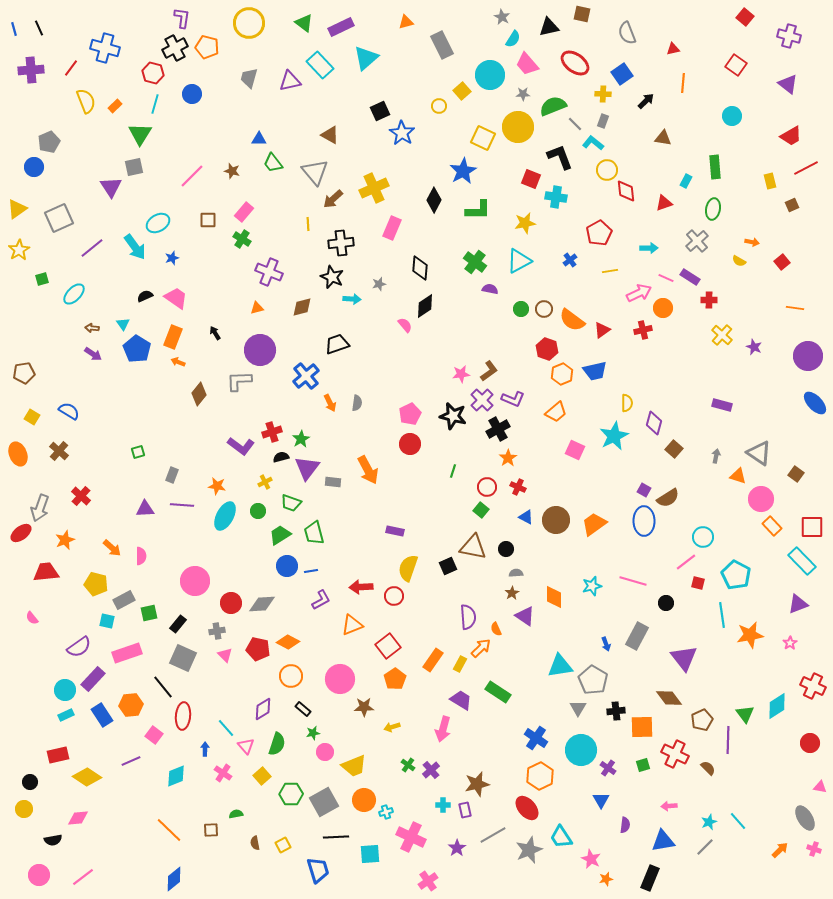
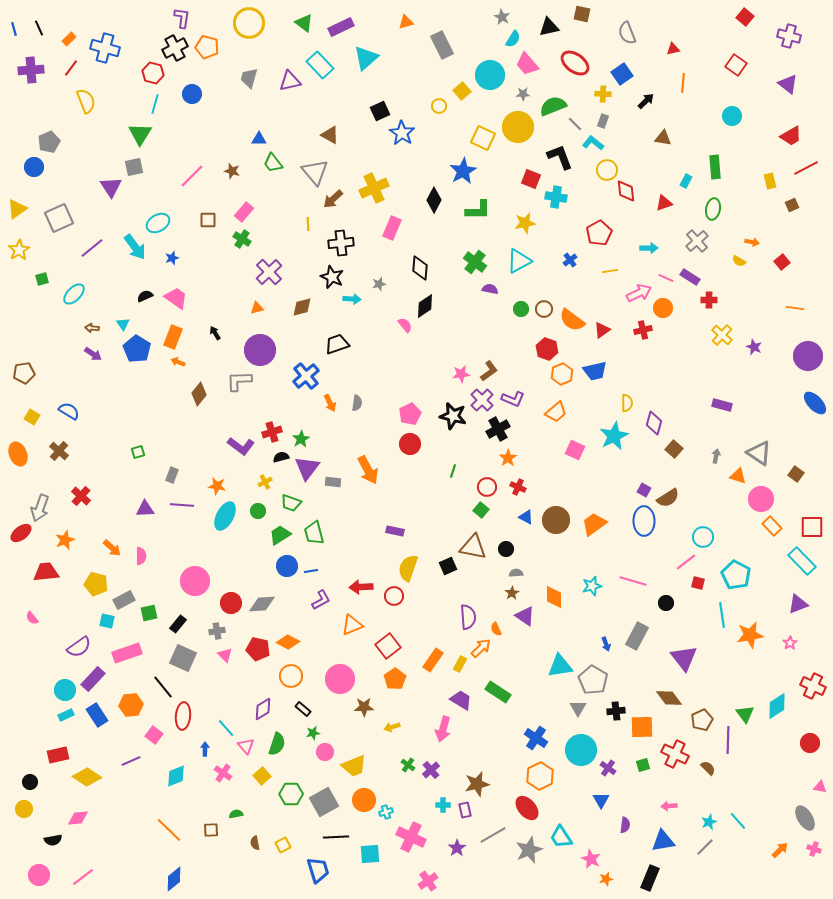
orange rectangle at (115, 106): moved 46 px left, 67 px up
purple cross at (269, 272): rotated 24 degrees clockwise
blue rectangle at (102, 715): moved 5 px left
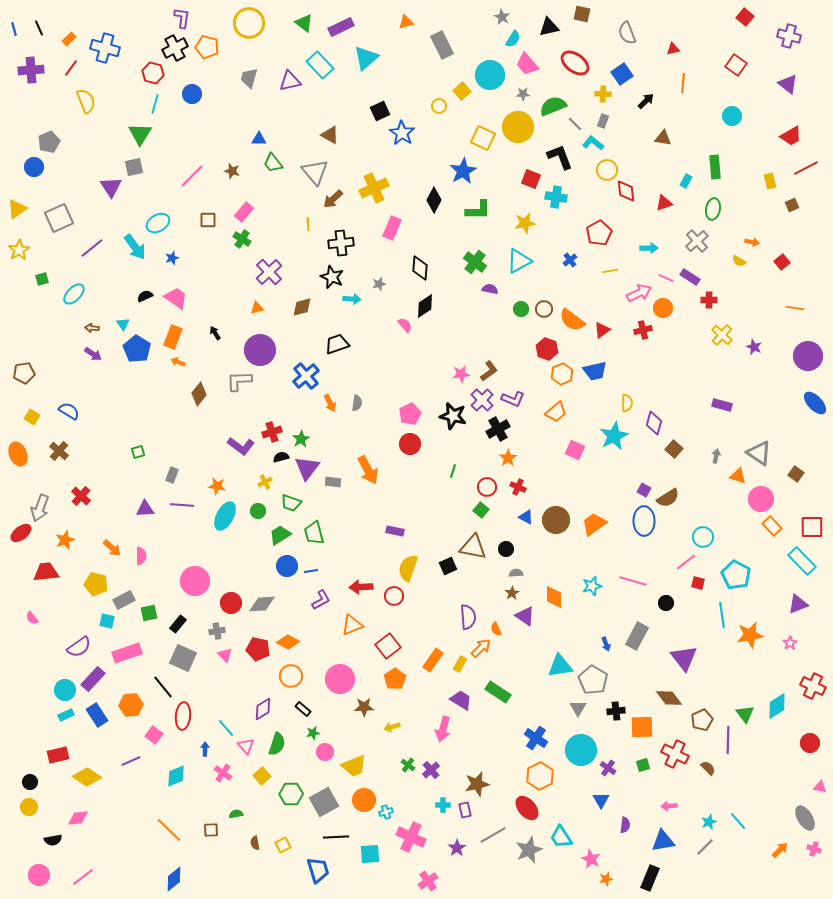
yellow circle at (24, 809): moved 5 px right, 2 px up
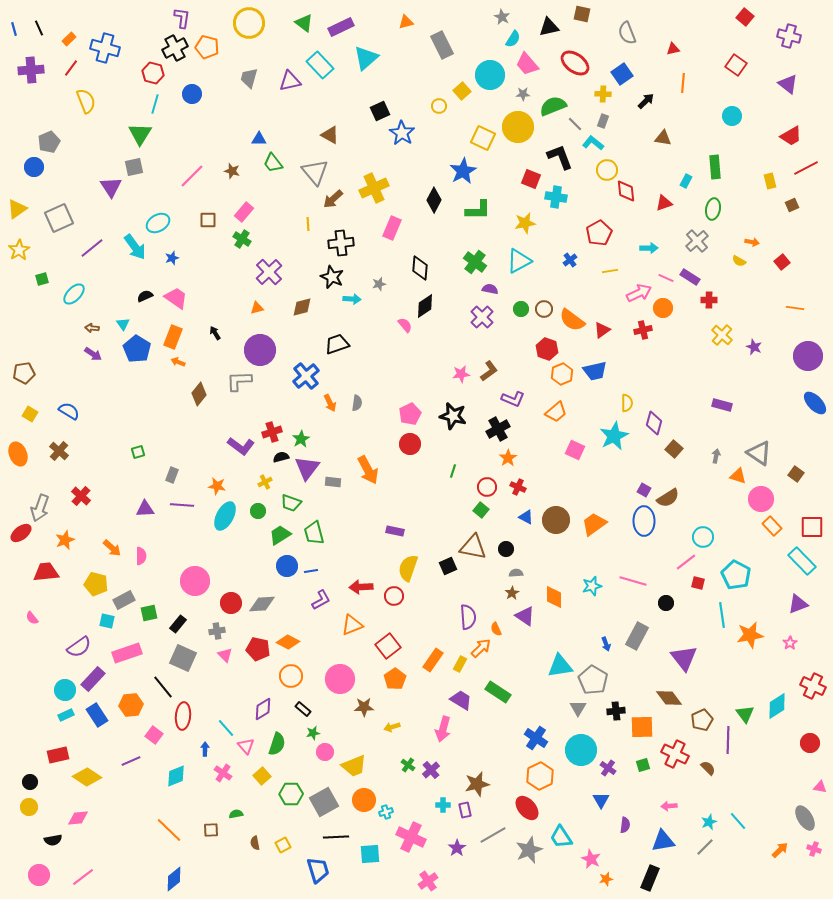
purple cross at (482, 400): moved 83 px up
yellow square at (32, 417): moved 2 px left, 3 px up
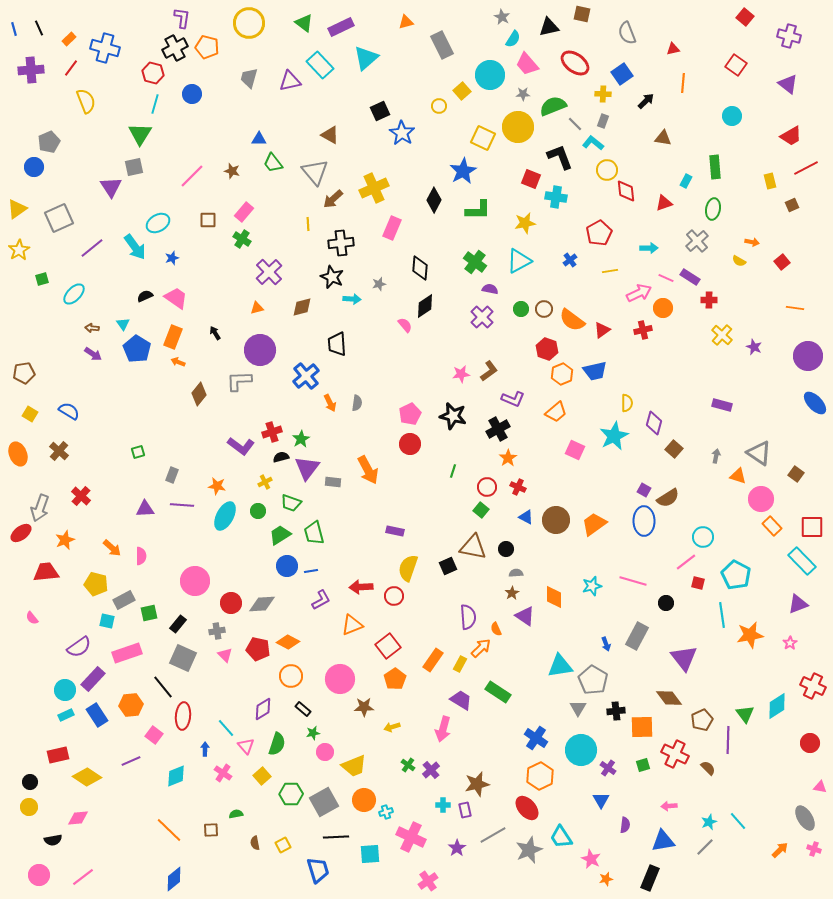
black trapezoid at (337, 344): rotated 75 degrees counterclockwise
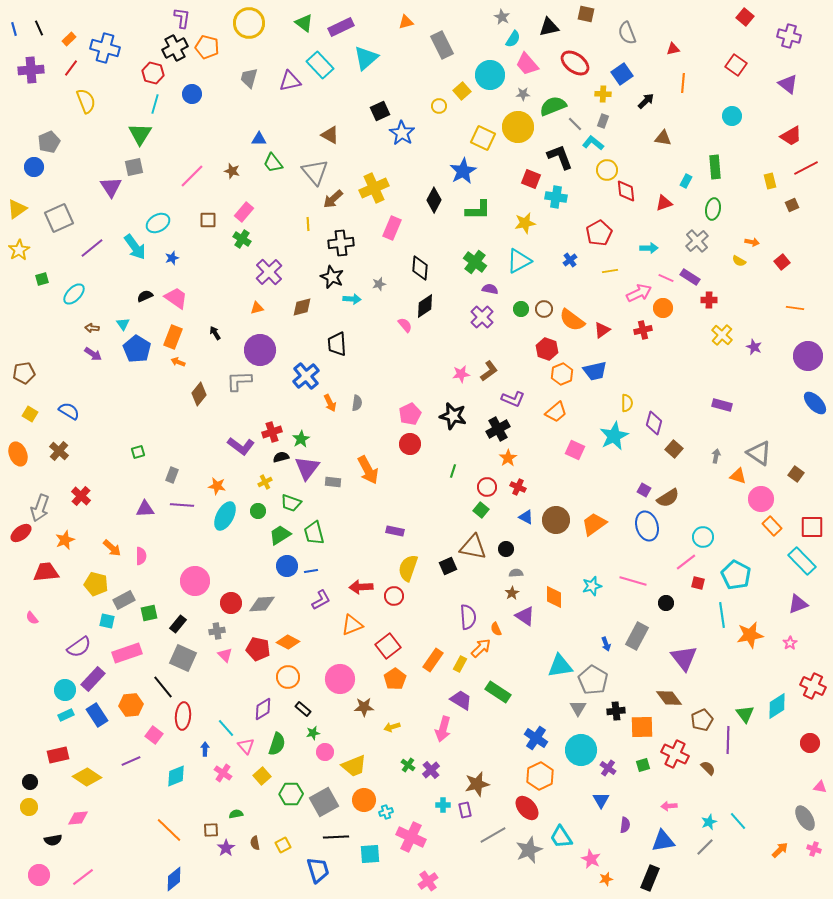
brown square at (582, 14): moved 4 px right
blue ellipse at (644, 521): moved 3 px right, 5 px down; rotated 16 degrees counterclockwise
orange circle at (291, 676): moved 3 px left, 1 px down
purple star at (457, 848): moved 231 px left
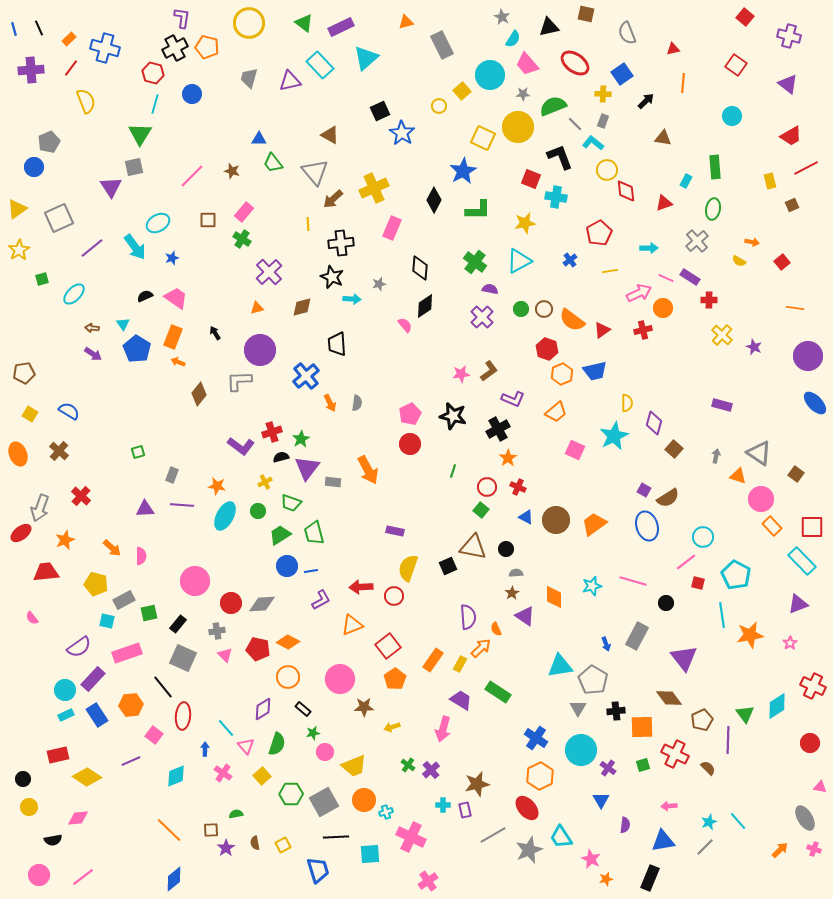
black circle at (30, 782): moved 7 px left, 3 px up
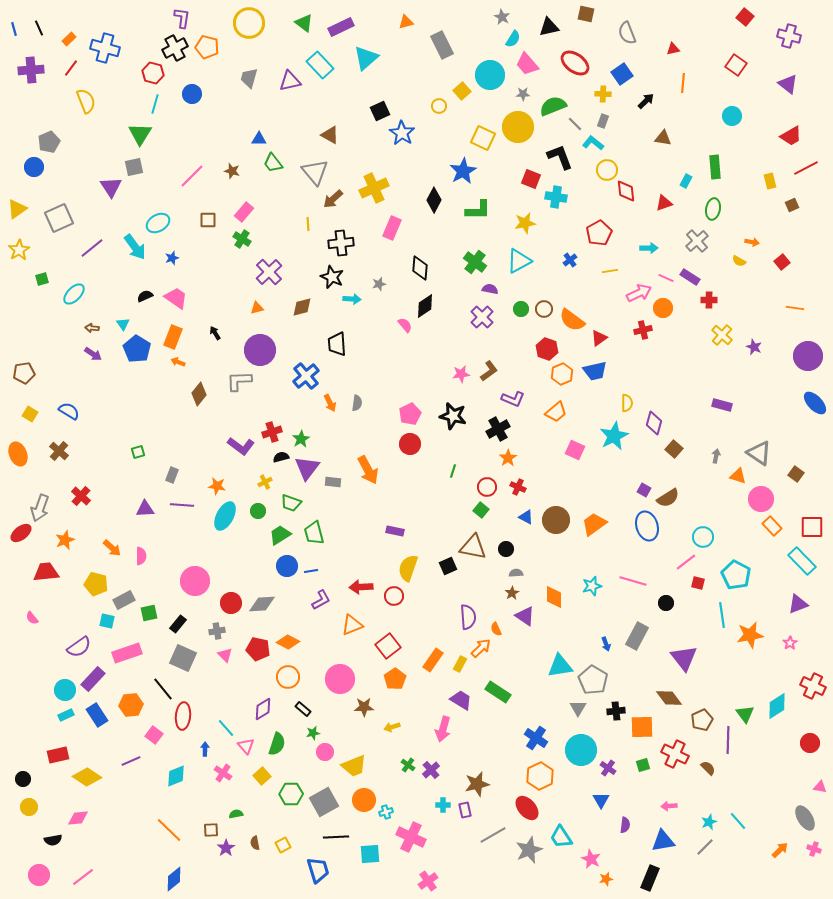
red triangle at (602, 330): moved 3 px left, 8 px down
black line at (163, 687): moved 2 px down
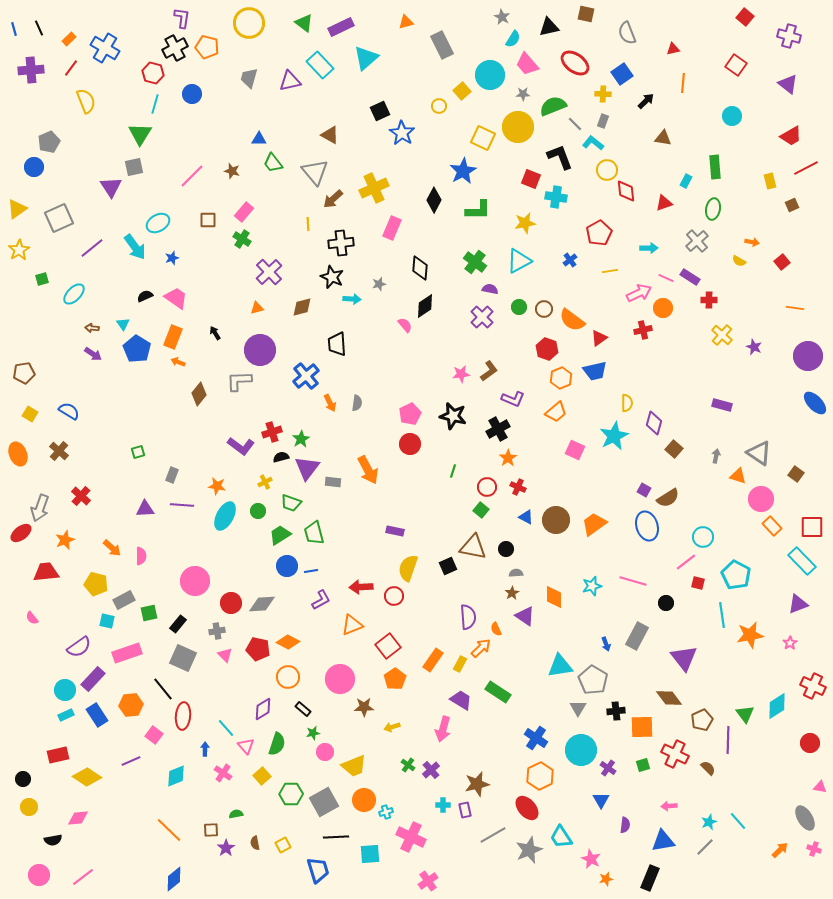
blue cross at (105, 48): rotated 16 degrees clockwise
green circle at (521, 309): moved 2 px left, 2 px up
orange hexagon at (562, 374): moved 1 px left, 4 px down
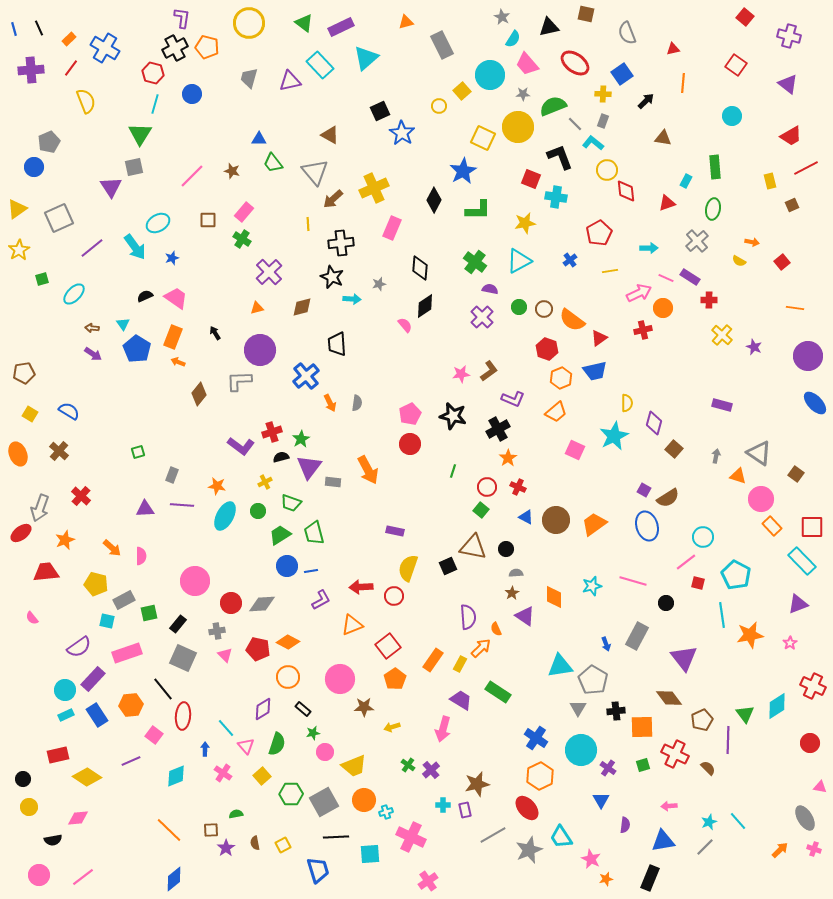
red triangle at (664, 203): moved 3 px right
purple triangle at (307, 468): moved 2 px right, 1 px up
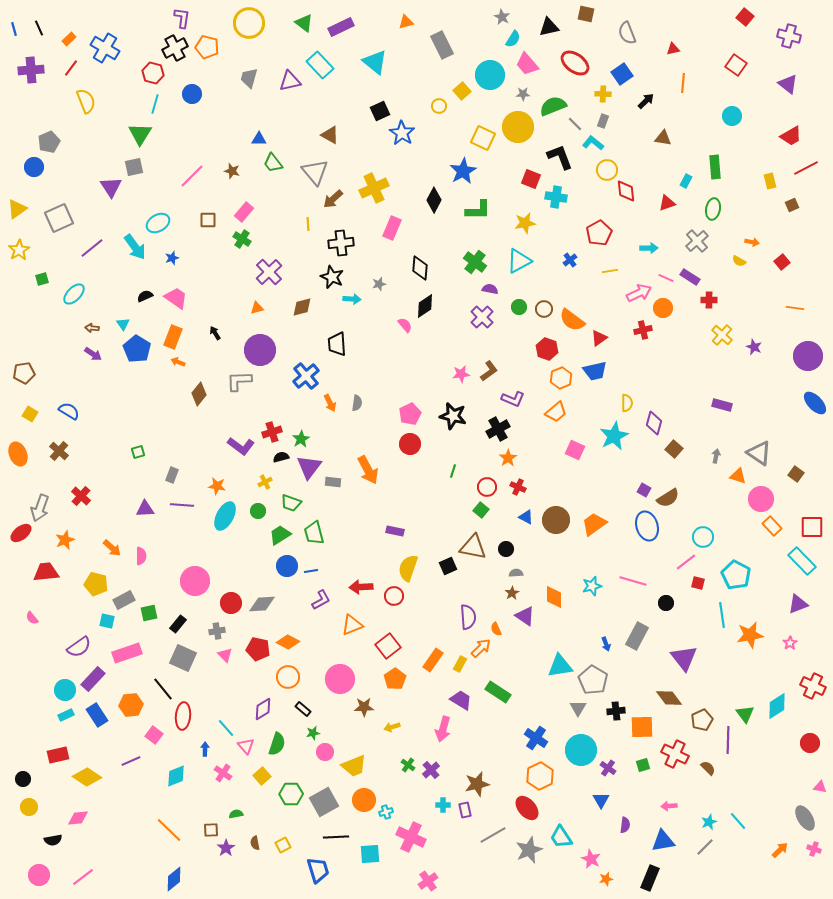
cyan triangle at (366, 58): moved 9 px right, 4 px down; rotated 40 degrees counterclockwise
